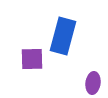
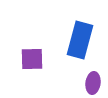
blue rectangle: moved 17 px right, 4 px down
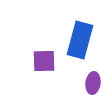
purple square: moved 12 px right, 2 px down
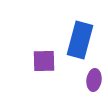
purple ellipse: moved 1 px right, 3 px up
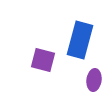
purple square: moved 1 px left, 1 px up; rotated 15 degrees clockwise
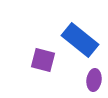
blue rectangle: rotated 66 degrees counterclockwise
